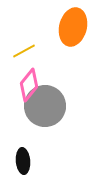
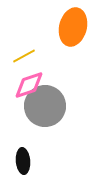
yellow line: moved 5 px down
pink diamond: rotated 32 degrees clockwise
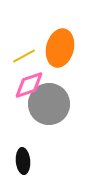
orange ellipse: moved 13 px left, 21 px down
gray circle: moved 4 px right, 2 px up
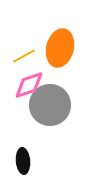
gray circle: moved 1 px right, 1 px down
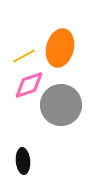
gray circle: moved 11 px right
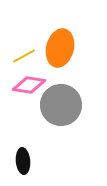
pink diamond: rotated 28 degrees clockwise
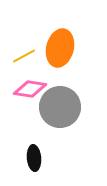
pink diamond: moved 1 px right, 4 px down
gray circle: moved 1 px left, 2 px down
black ellipse: moved 11 px right, 3 px up
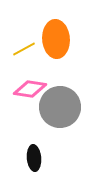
orange ellipse: moved 4 px left, 9 px up; rotated 18 degrees counterclockwise
yellow line: moved 7 px up
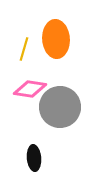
yellow line: rotated 45 degrees counterclockwise
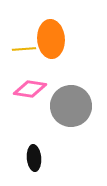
orange ellipse: moved 5 px left
yellow line: rotated 70 degrees clockwise
gray circle: moved 11 px right, 1 px up
